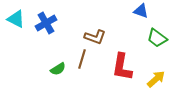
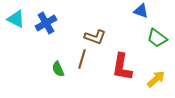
green semicircle: rotated 98 degrees clockwise
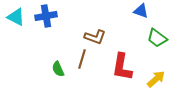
cyan triangle: moved 2 px up
blue cross: moved 7 px up; rotated 20 degrees clockwise
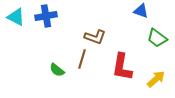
green semicircle: moved 1 px left, 1 px down; rotated 28 degrees counterclockwise
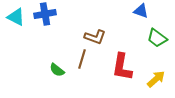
blue cross: moved 1 px left, 2 px up
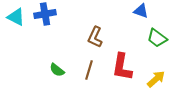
brown L-shape: rotated 95 degrees clockwise
brown line: moved 7 px right, 11 px down
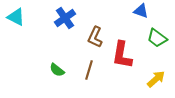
blue cross: moved 20 px right, 4 px down; rotated 25 degrees counterclockwise
red L-shape: moved 12 px up
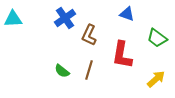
blue triangle: moved 14 px left, 3 px down
cyan triangle: moved 3 px left, 2 px down; rotated 30 degrees counterclockwise
brown L-shape: moved 6 px left, 2 px up
green semicircle: moved 5 px right, 1 px down
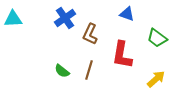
brown L-shape: moved 1 px right, 1 px up
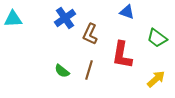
blue triangle: moved 2 px up
